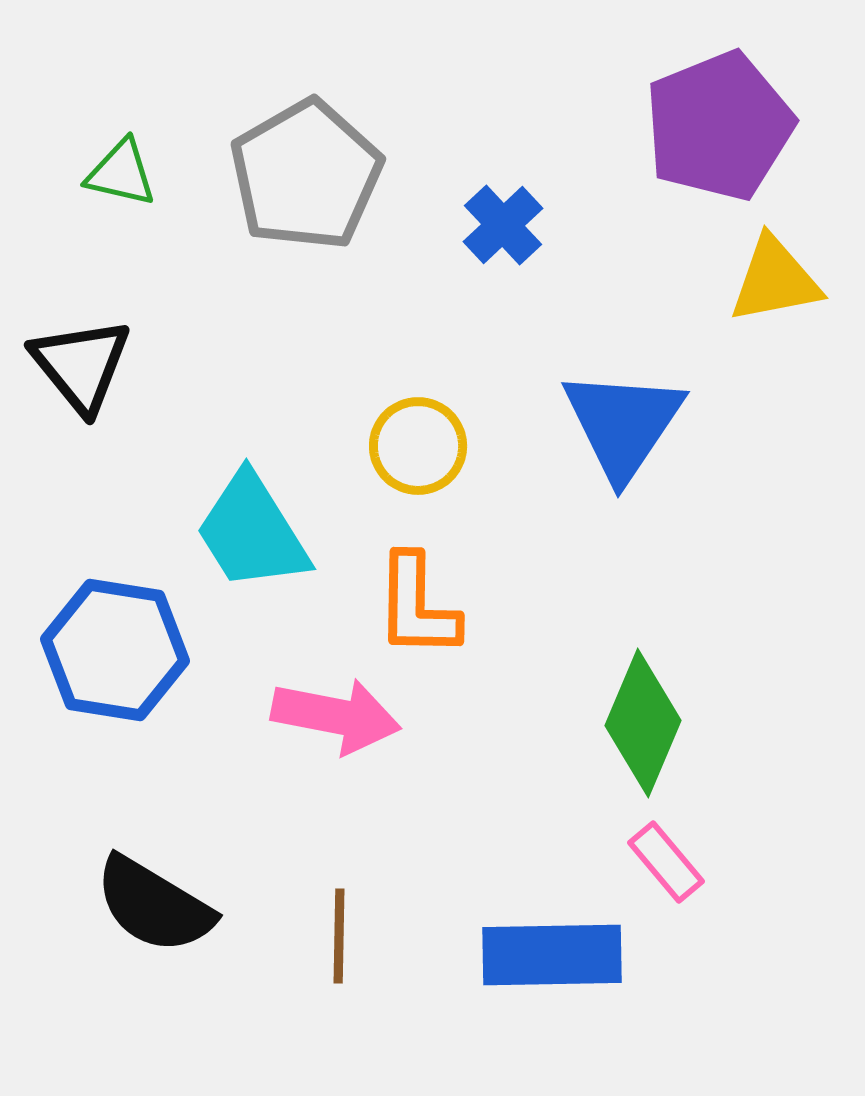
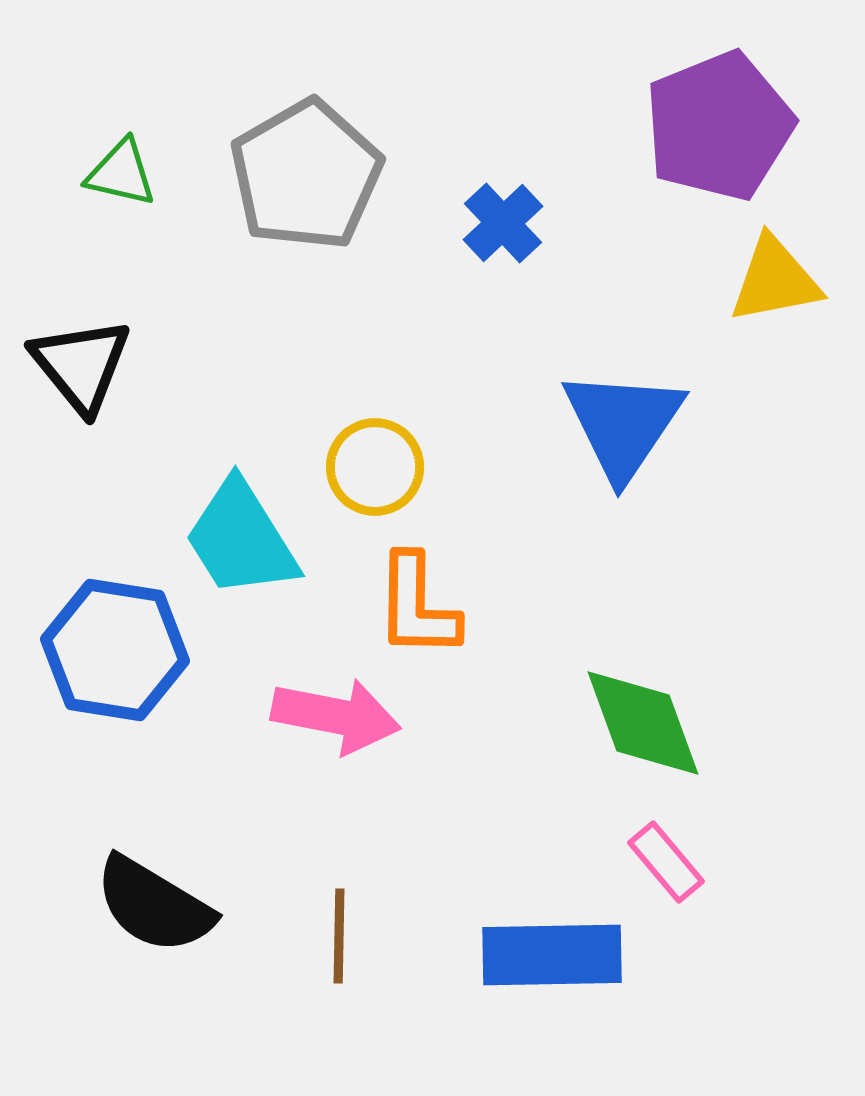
blue cross: moved 2 px up
yellow circle: moved 43 px left, 21 px down
cyan trapezoid: moved 11 px left, 7 px down
green diamond: rotated 43 degrees counterclockwise
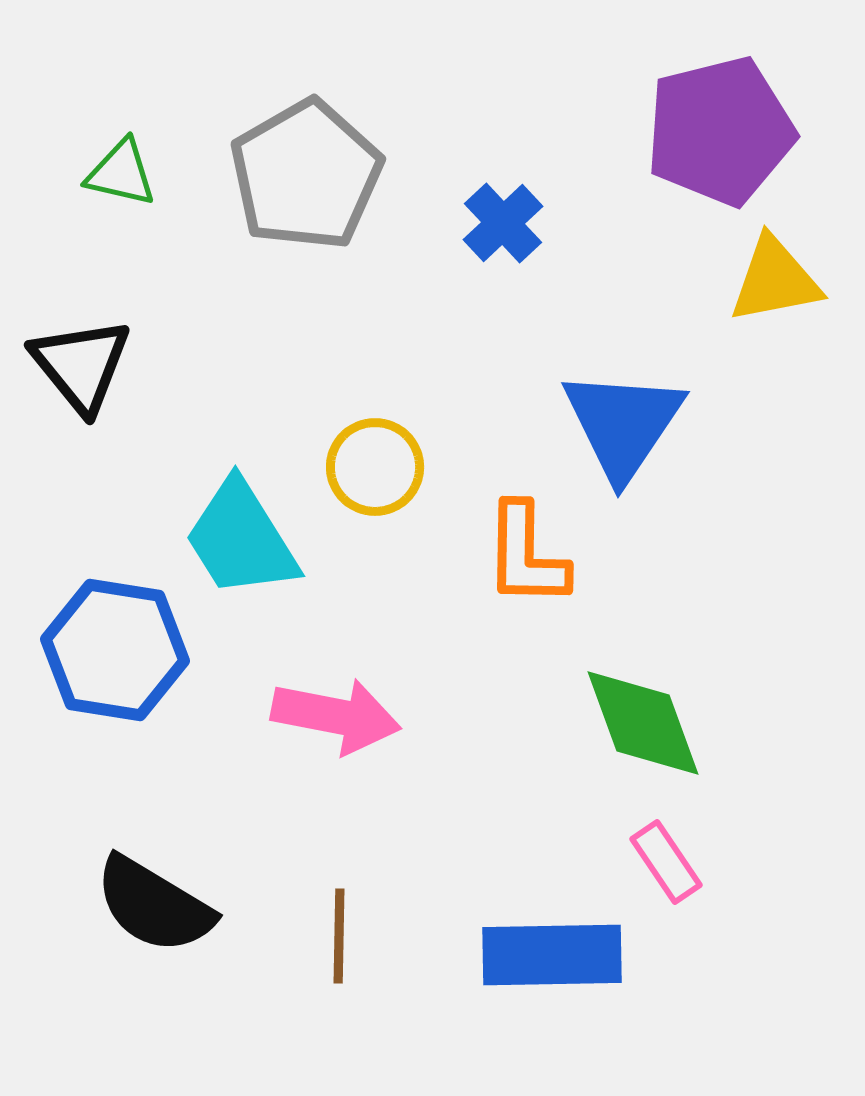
purple pentagon: moved 1 px right, 5 px down; rotated 8 degrees clockwise
orange L-shape: moved 109 px right, 51 px up
pink rectangle: rotated 6 degrees clockwise
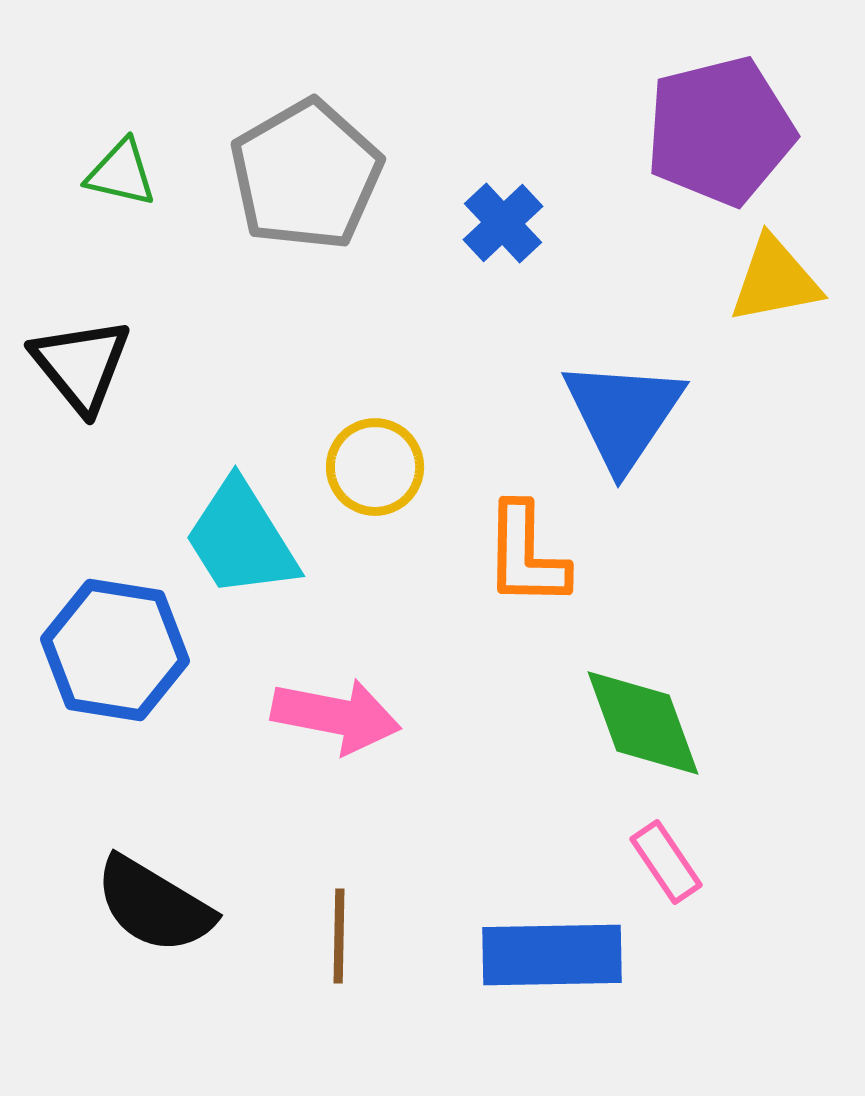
blue triangle: moved 10 px up
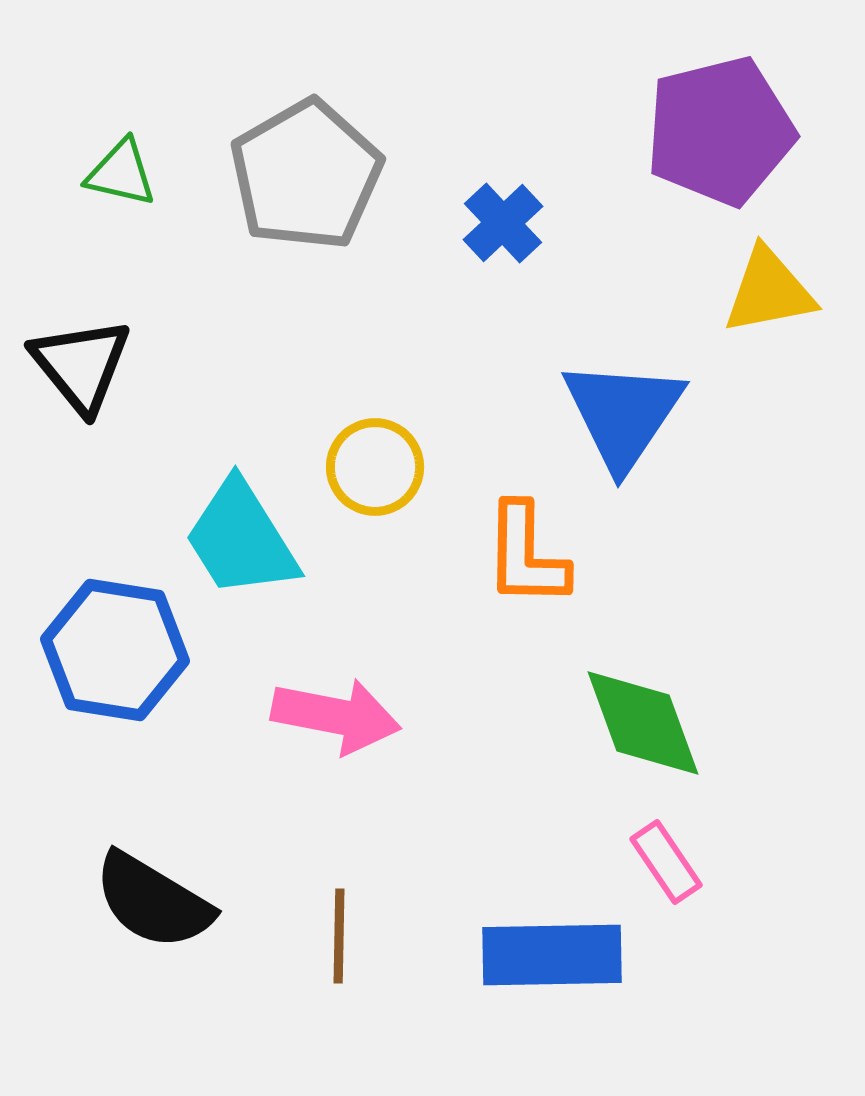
yellow triangle: moved 6 px left, 11 px down
black semicircle: moved 1 px left, 4 px up
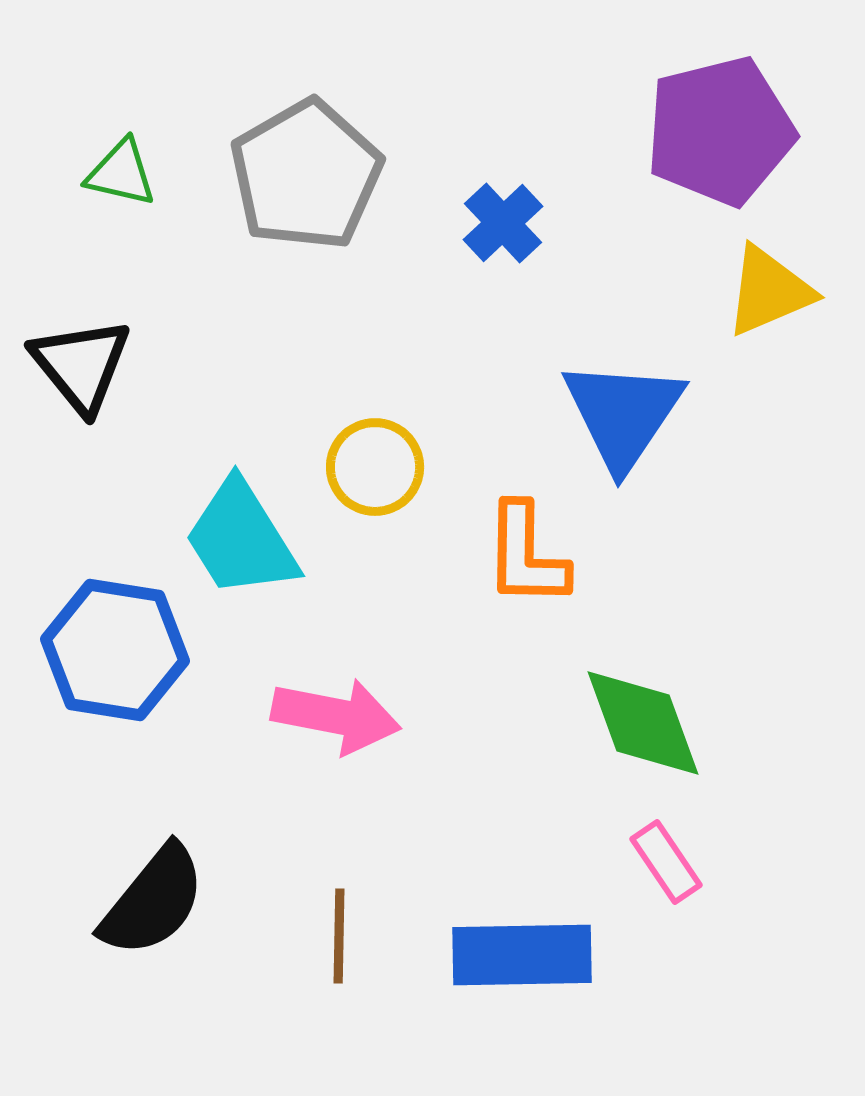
yellow triangle: rotated 12 degrees counterclockwise
black semicircle: rotated 82 degrees counterclockwise
blue rectangle: moved 30 px left
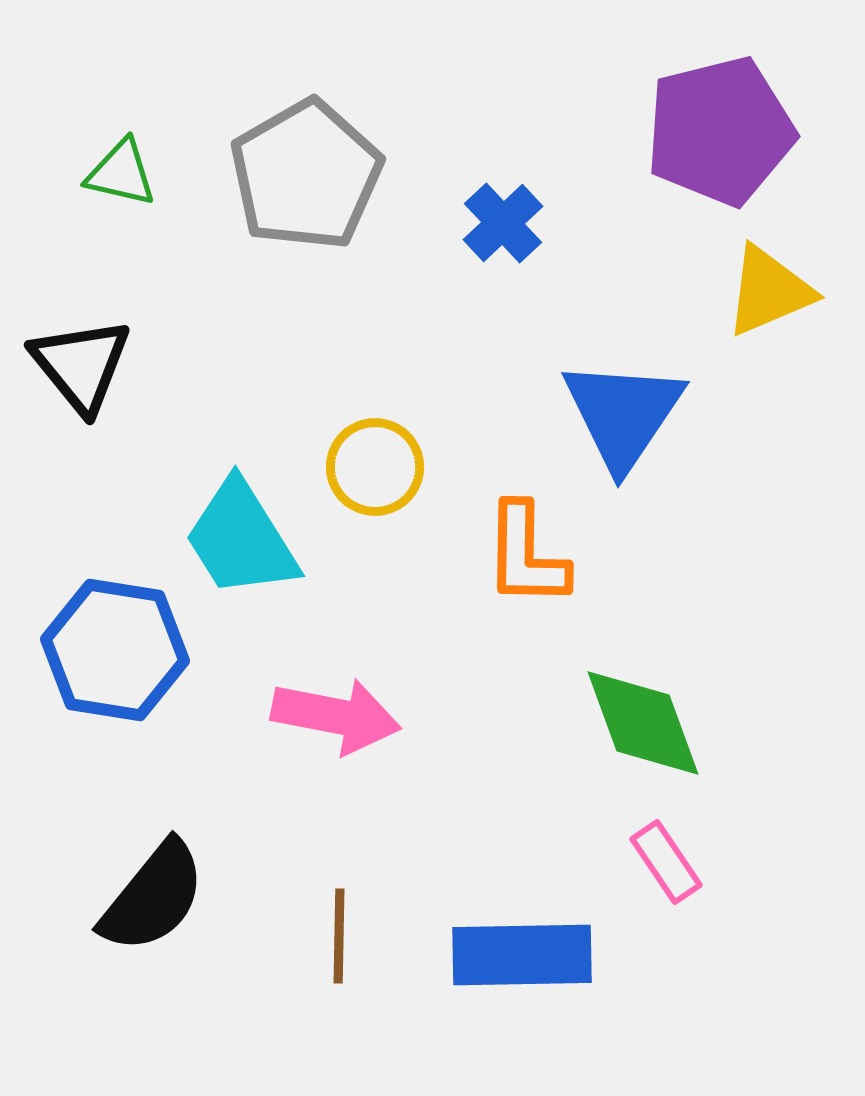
black semicircle: moved 4 px up
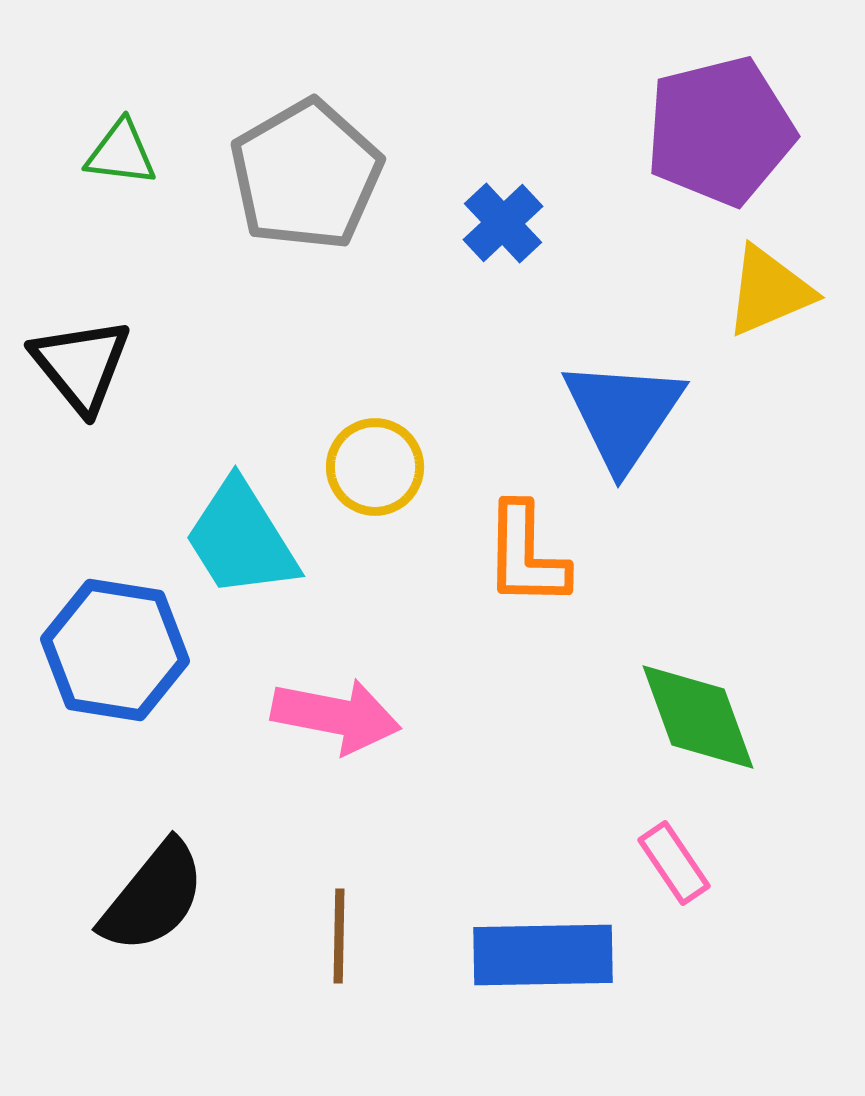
green triangle: moved 20 px up; rotated 6 degrees counterclockwise
green diamond: moved 55 px right, 6 px up
pink rectangle: moved 8 px right, 1 px down
blue rectangle: moved 21 px right
